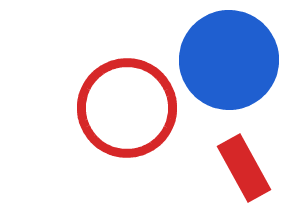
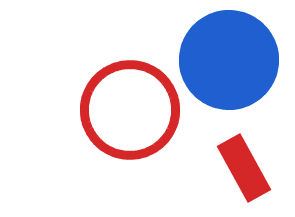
red circle: moved 3 px right, 2 px down
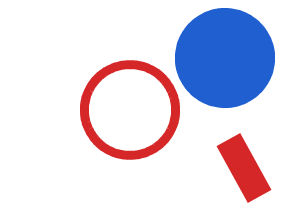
blue circle: moved 4 px left, 2 px up
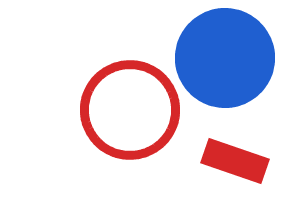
red rectangle: moved 9 px left, 7 px up; rotated 42 degrees counterclockwise
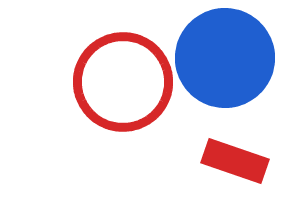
red circle: moved 7 px left, 28 px up
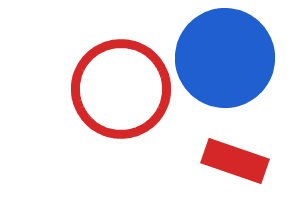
red circle: moved 2 px left, 7 px down
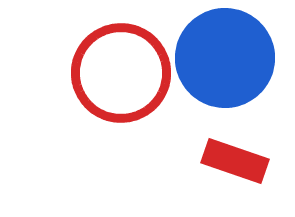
red circle: moved 16 px up
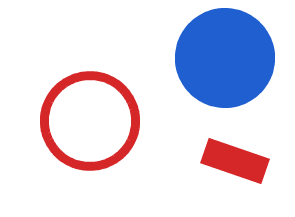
red circle: moved 31 px left, 48 px down
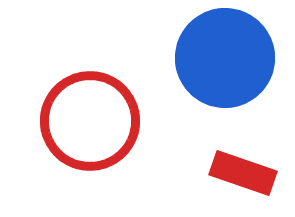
red rectangle: moved 8 px right, 12 px down
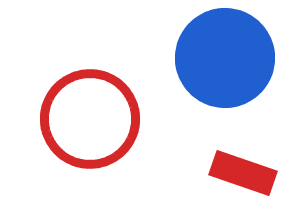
red circle: moved 2 px up
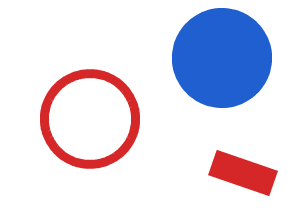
blue circle: moved 3 px left
